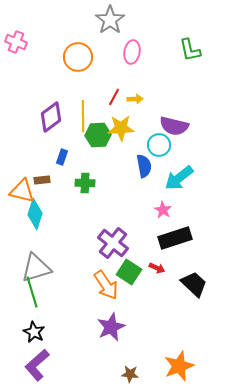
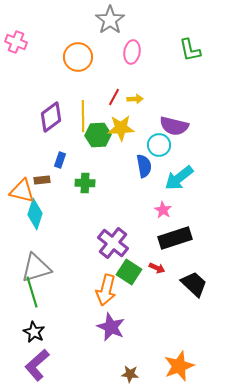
blue rectangle: moved 2 px left, 3 px down
orange arrow: moved 5 px down; rotated 48 degrees clockwise
purple star: rotated 24 degrees counterclockwise
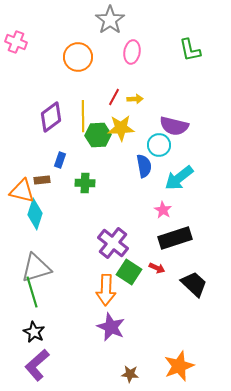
orange arrow: rotated 12 degrees counterclockwise
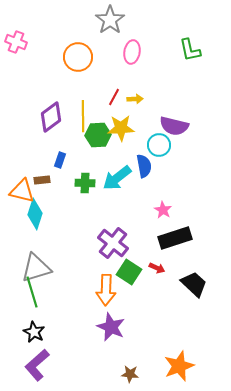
cyan arrow: moved 62 px left
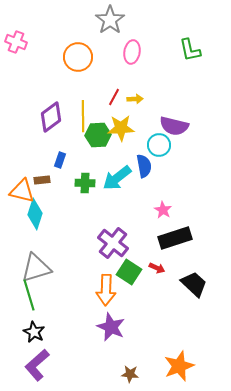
green line: moved 3 px left, 3 px down
